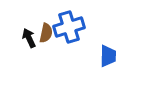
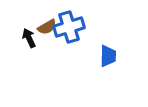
brown semicircle: moved 1 px right, 6 px up; rotated 48 degrees clockwise
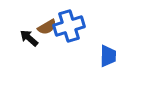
blue cross: moved 1 px up
black arrow: rotated 24 degrees counterclockwise
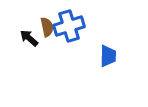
brown semicircle: rotated 72 degrees counterclockwise
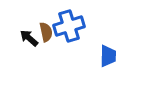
brown semicircle: moved 1 px left, 5 px down
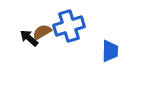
brown semicircle: moved 4 px left; rotated 108 degrees counterclockwise
blue trapezoid: moved 2 px right, 5 px up
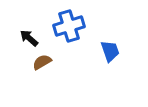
brown semicircle: moved 30 px down
blue trapezoid: rotated 20 degrees counterclockwise
